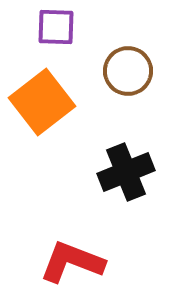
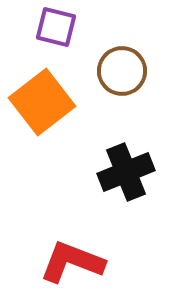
purple square: rotated 12 degrees clockwise
brown circle: moved 6 px left
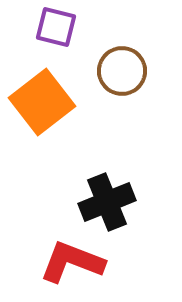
black cross: moved 19 px left, 30 px down
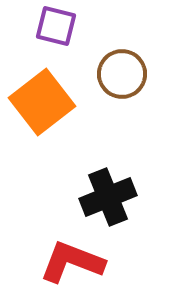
purple square: moved 1 px up
brown circle: moved 3 px down
black cross: moved 1 px right, 5 px up
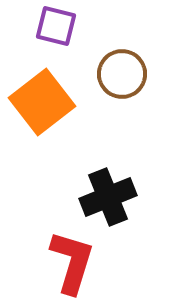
red L-shape: rotated 86 degrees clockwise
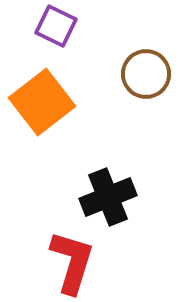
purple square: rotated 12 degrees clockwise
brown circle: moved 24 px right
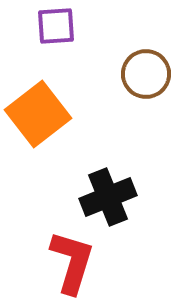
purple square: rotated 30 degrees counterclockwise
orange square: moved 4 px left, 12 px down
